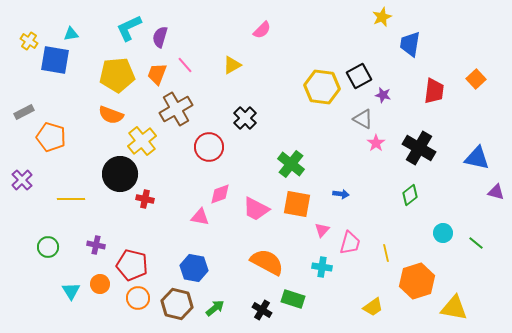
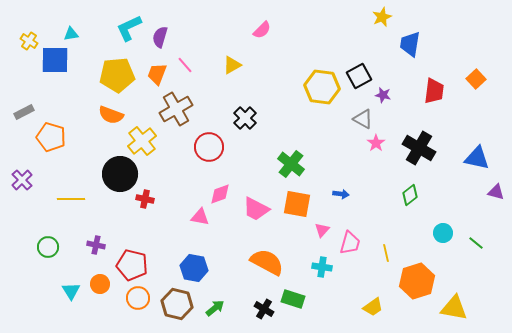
blue square at (55, 60): rotated 8 degrees counterclockwise
black cross at (262, 310): moved 2 px right, 1 px up
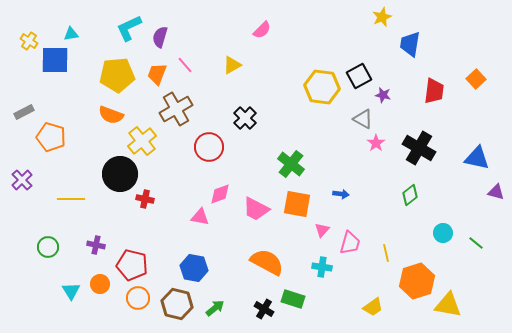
yellow triangle at (454, 308): moved 6 px left, 3 px up
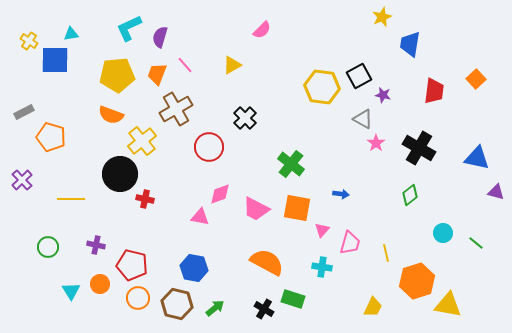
orange square at (297, 204): moved 4 px down
yellow trapezoid at (373, 307): rotated 30 degrees counterclockwise
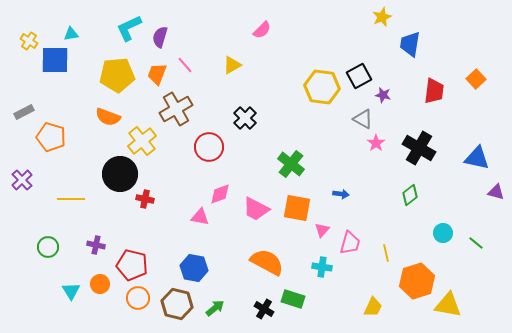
orange semicircle at (111, 115): moved 3 px left, 2 px down
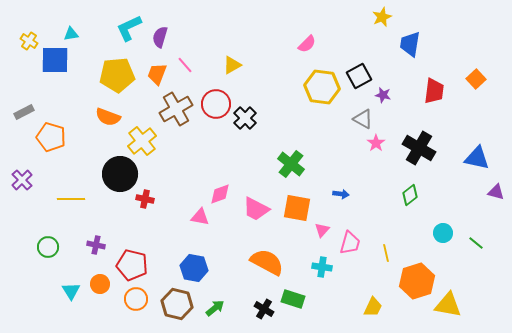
pink semicircle at (262, 30): moved 45 px right, 14 px down
red circle at (209, 147): moved 7 px right, 43 px up
orange circle at (138, 298): moved 2 px left, 1 px down
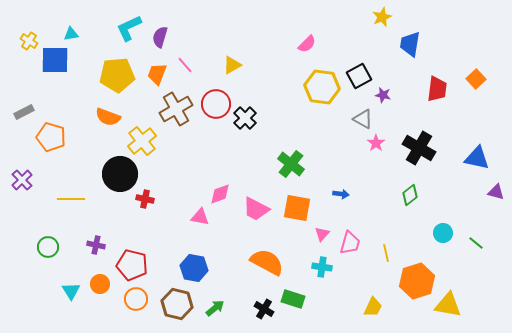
red trapezoid at (434, 91): moved 3 px right, 2 px up
pink triangle at (322, 230): moved 4 px down
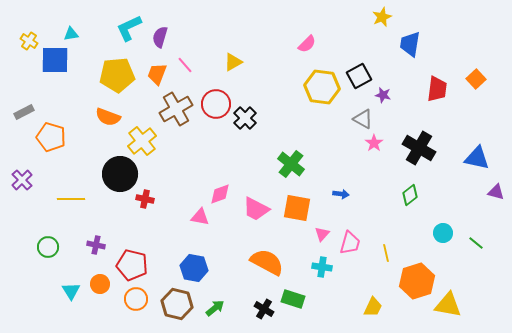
yellow triangle at (232, 65): moved 1 px right, 3 px up
pink star at (376, 143): moved 2 px left
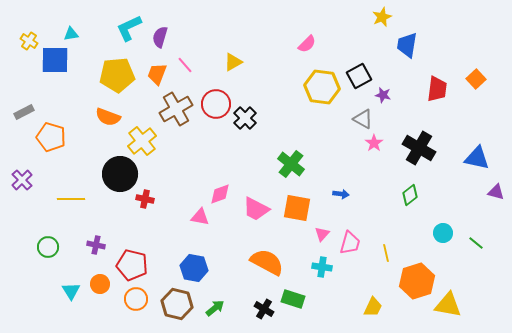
blue trapezoid at (410, 44): moved 3 px left, 1 px down
